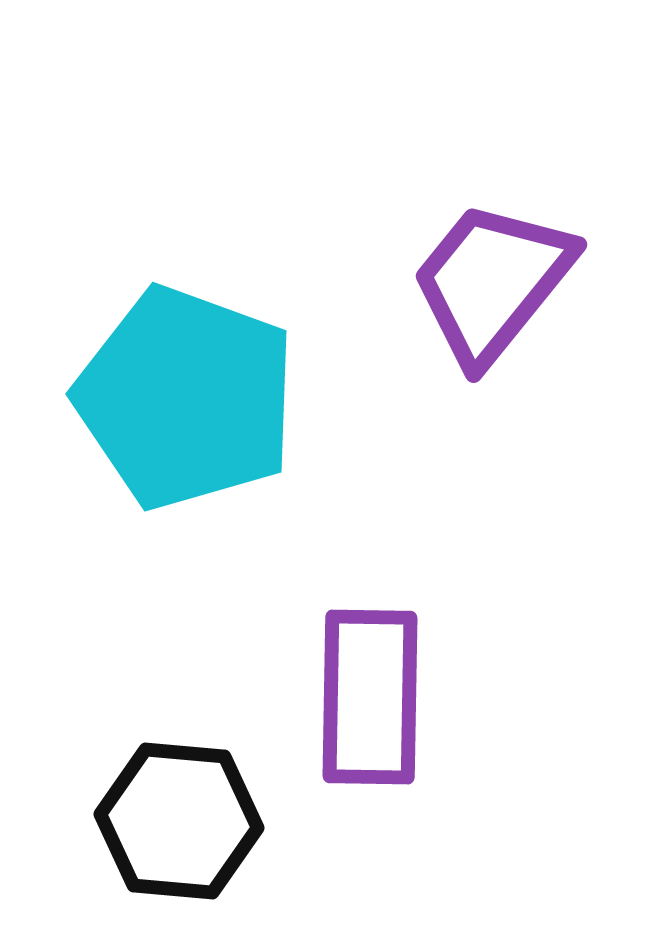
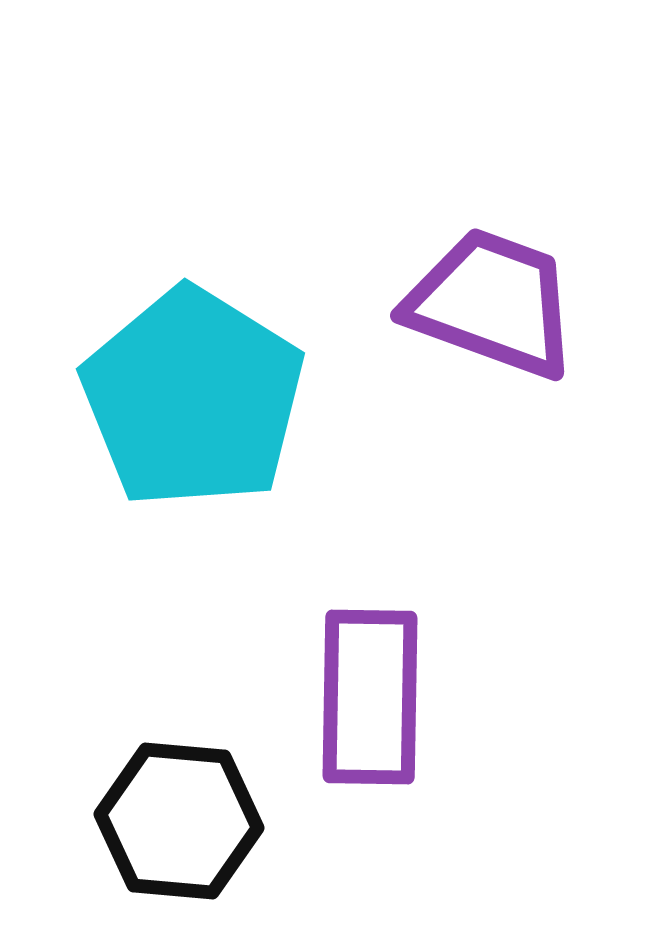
purple trapezoid: moved 21 px down; rotated 71 degrees clockwise
cyan pentagon: moved 7 px right; rotated 12 degrees clockwise
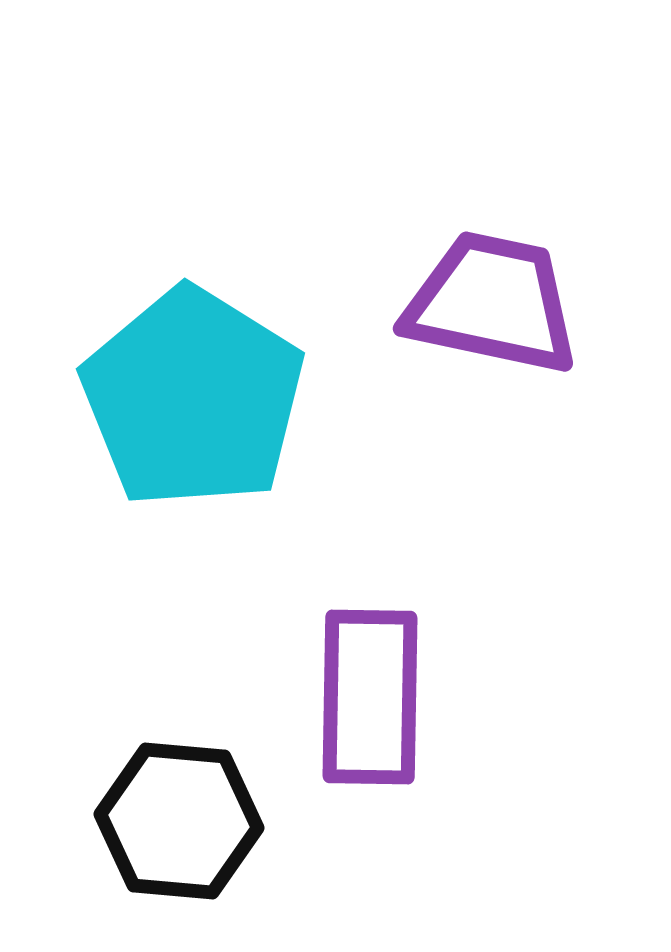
purple trapezoid: rotated 8 degrees counterclockwise
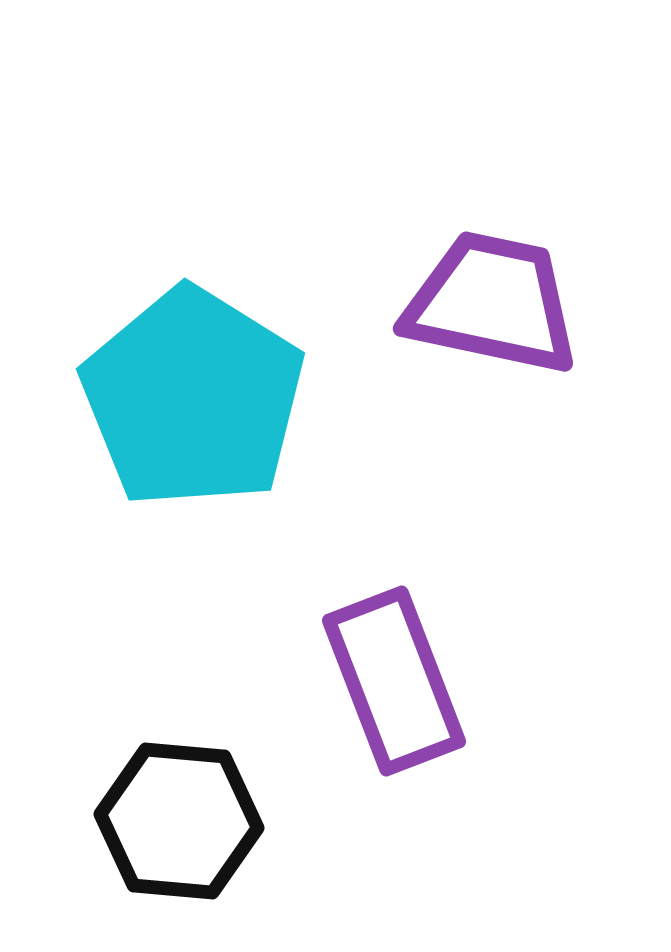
purple rectangle: moved 24 px right, 16 px up; rotated 22 degrees counterclockwise
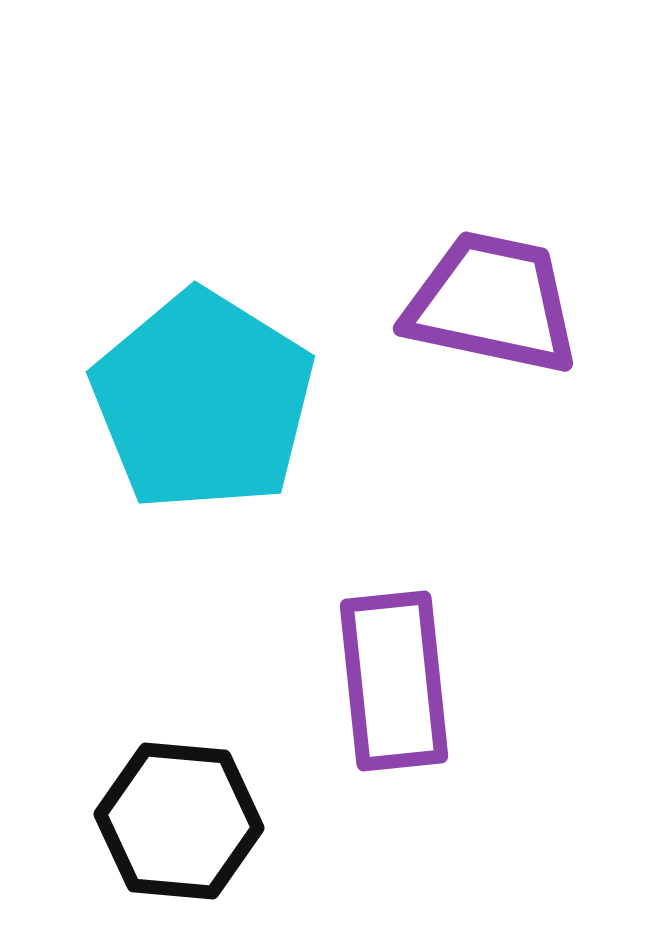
cyan pentagon: moved 10 px right, 3 px down
purple rectangle: rotated 15 degrees clockwise
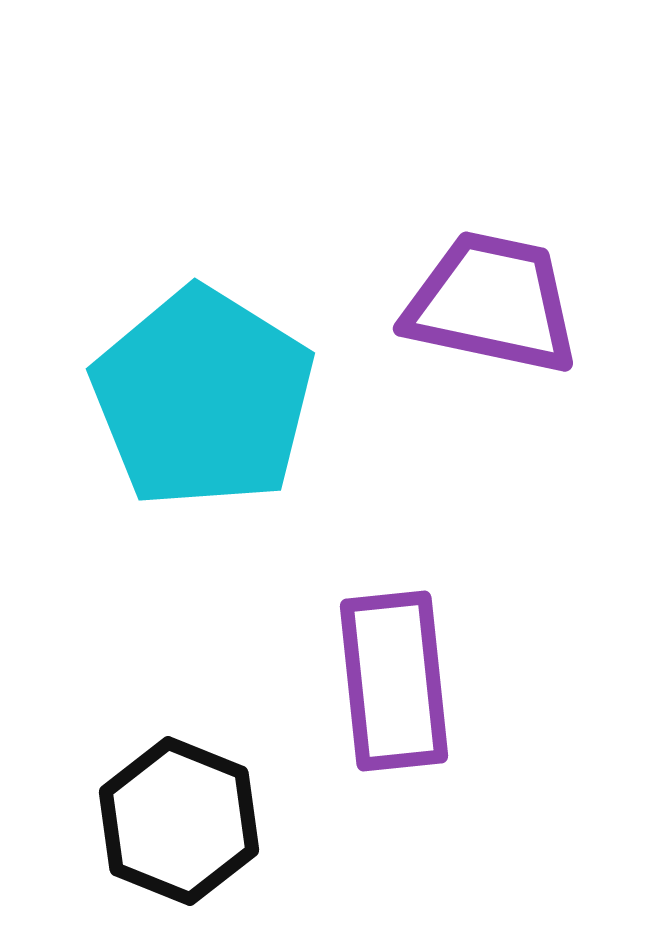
cyan pentagon: moved 3 px up
black hexagon: rotated 17 degrees clockwise
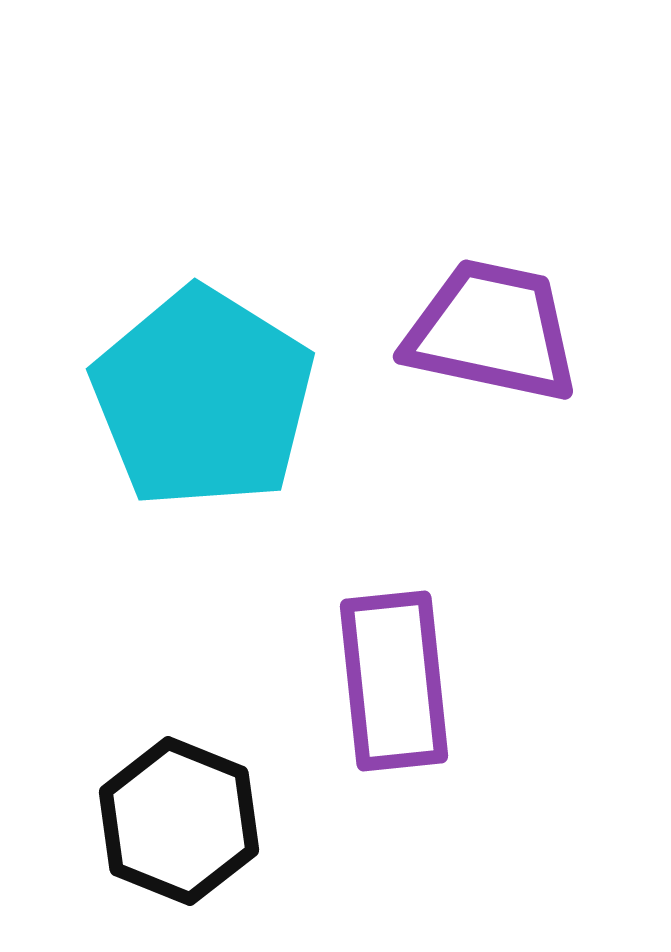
purple trapezoid: moved 28 px down
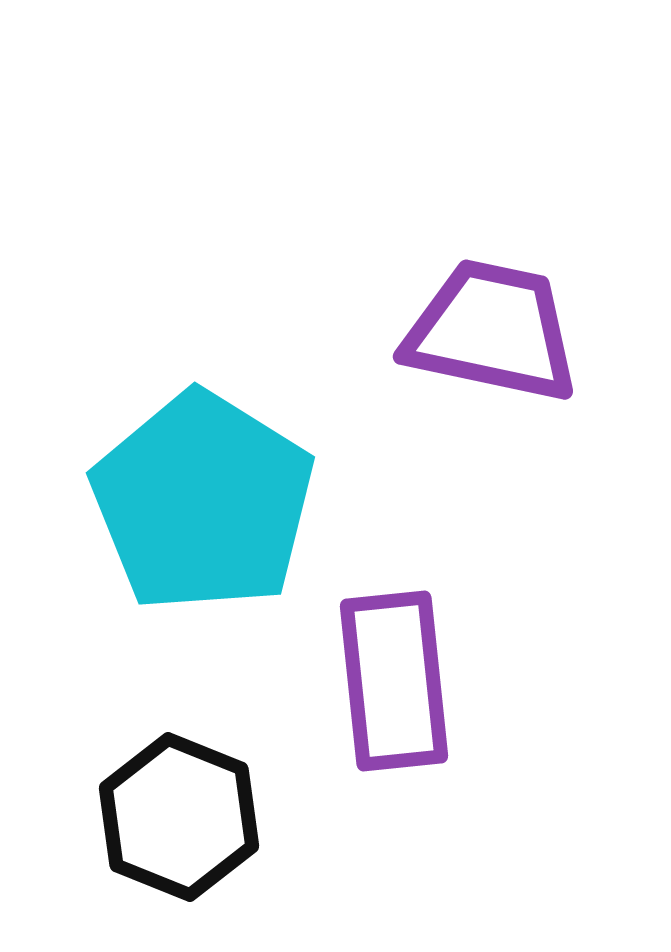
cyan pentagon: moved 104 px down
black hexagon: moved 4 px up
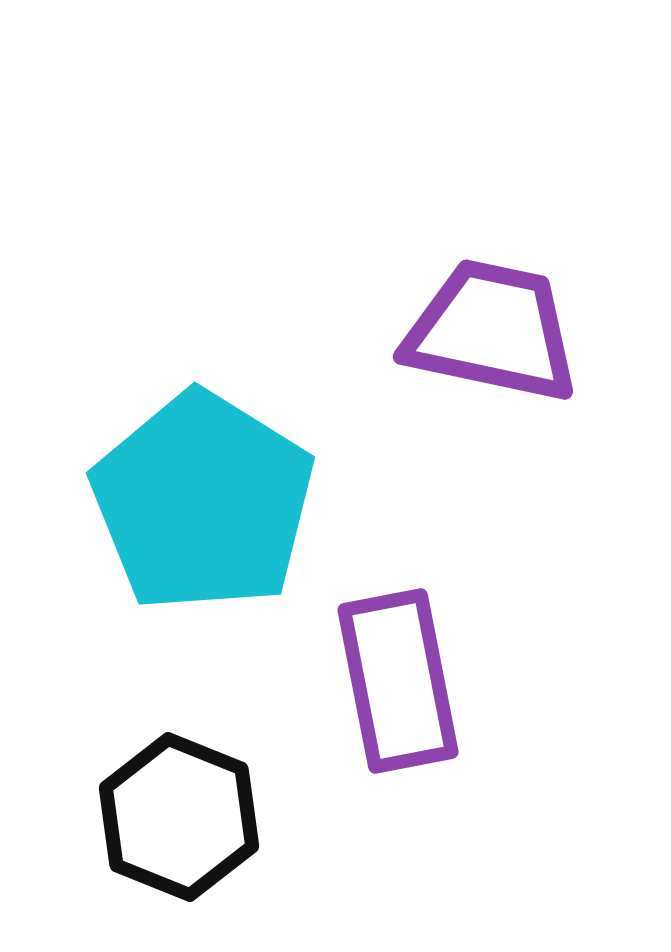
purple rectangle: moved 4 px right; rotated 5 degrees counterclockwise
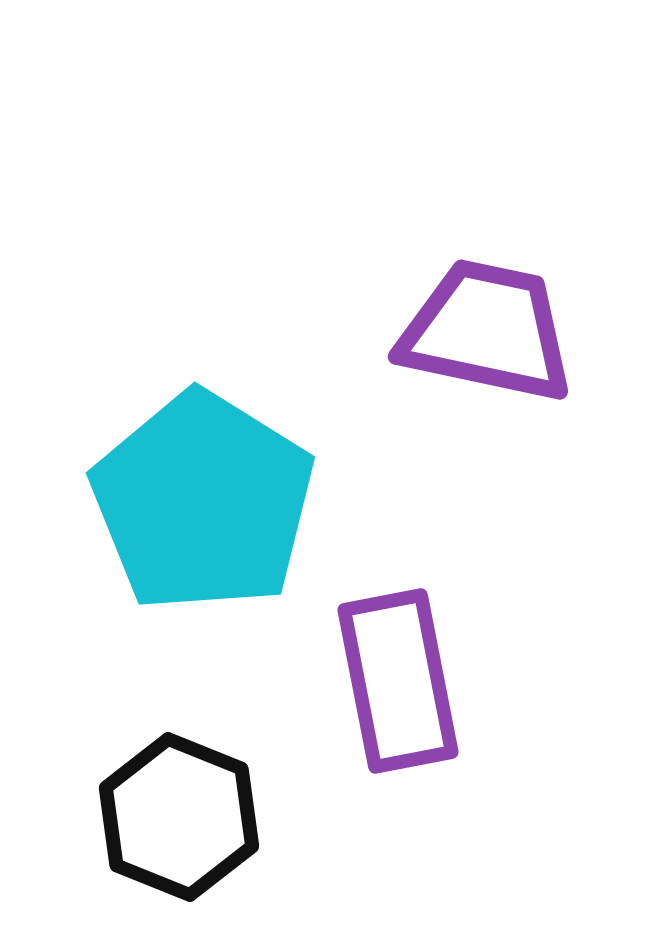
purple trapezoid: moved 5 px left
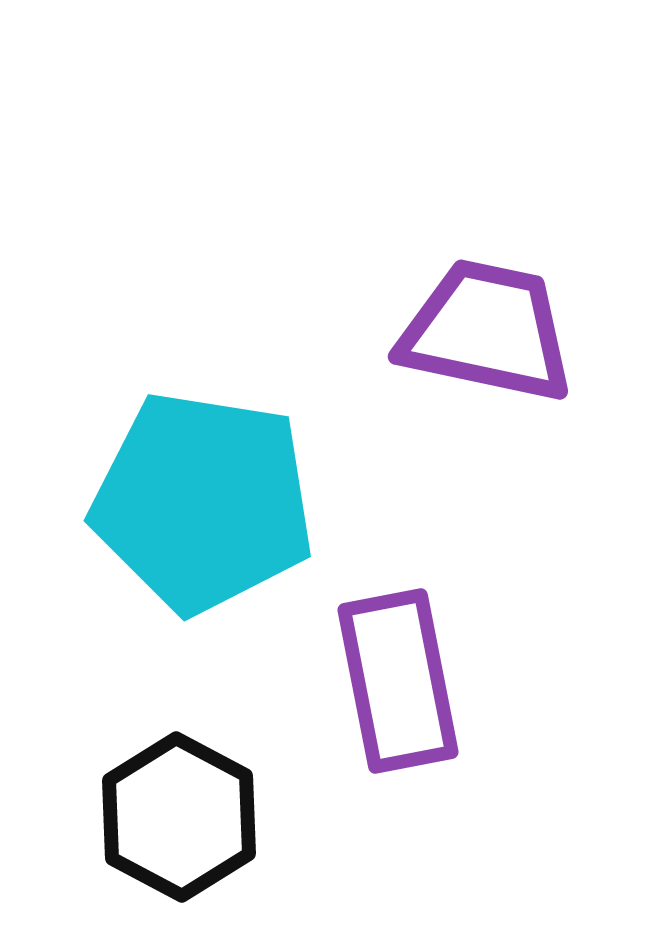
cyan pentagon: rotated 23 degrees counterclockwise
black hexagon: rotated 6 degrees clockwise
